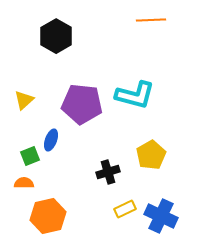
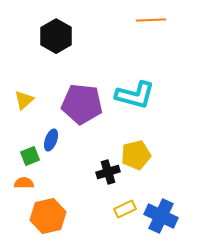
yellow pentagon: moved 15 px left; rotated 16 degrees clockwise
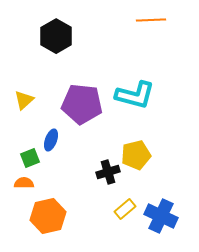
green square: moved 2 px down
yellow rectangle: rotated 15 degrees counterclockwise
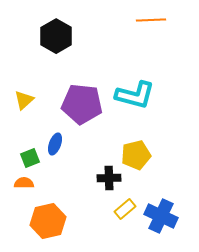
blue ellipse: moved 4 px right, 4 px down
black cross: moved 1 px right, 6 px down; rotated 15 degrees clockwise
orange hexagon: moved 5 px down
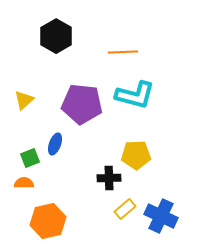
orange line: moved 28 px left, 32 px down
yellow pentagon: rotated 12 degrees clockwise
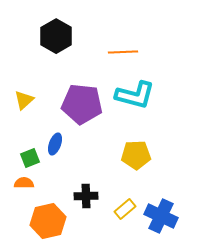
black cross: moved 23 px left, 18 px down
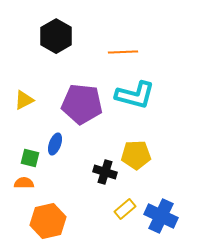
yellow triangle: rotated 15 degrees clockwise
green square: rotated 36 degrees clockwise
black cross: moved 19 px right, 24 px up; rotated 20 degrees clockwise
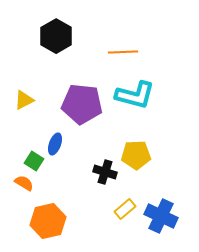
green square: moved 4 px right, 3 px down; rotated 18 degrees clockwise
orange semicircle: rotated 30 degrees clockwise
